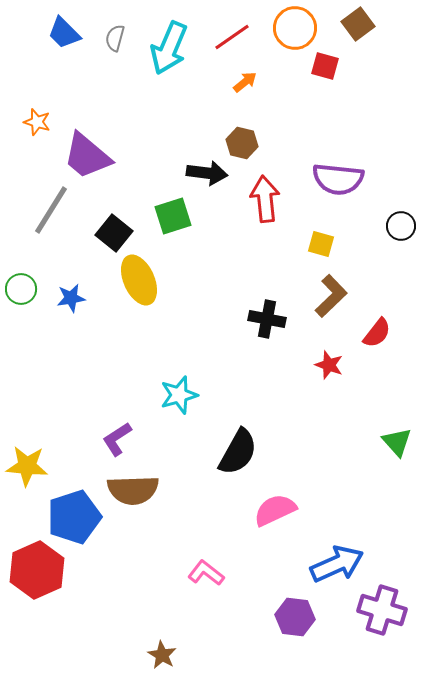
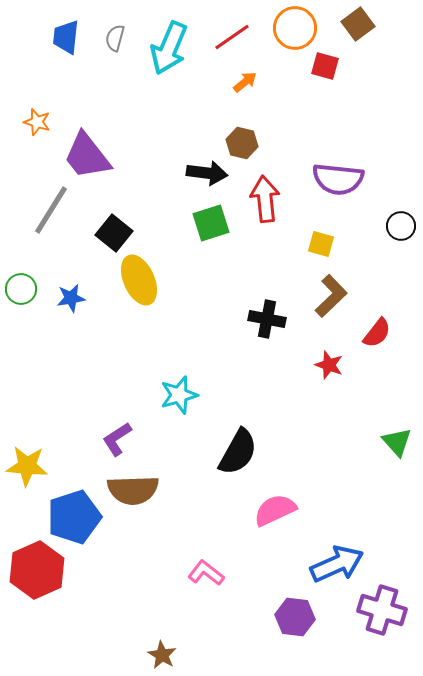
blue trapezoid: moved 2 px right, 4 px down; rotated 51 degrees clockwise
purple trapezoid: rotated 12 degrees clockwise
green square: moved 38 px right, 7 px down
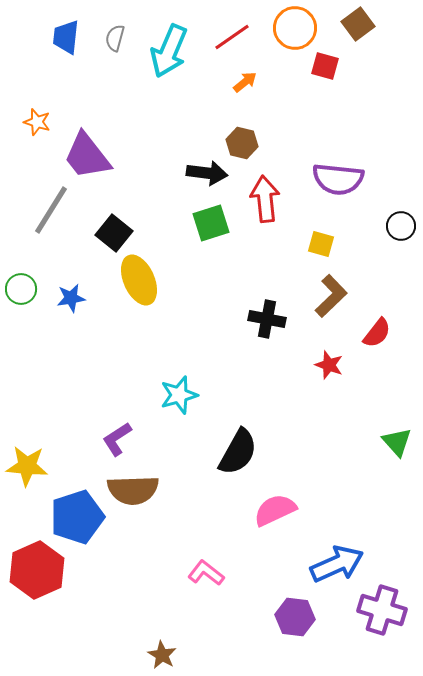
cyan arrow: moved 3 px down
blue pentagon: moved 3 px right
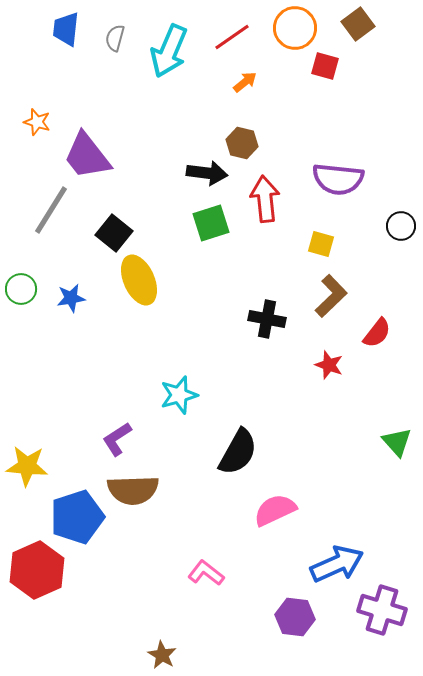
blue trapezoid: moved 8 px up
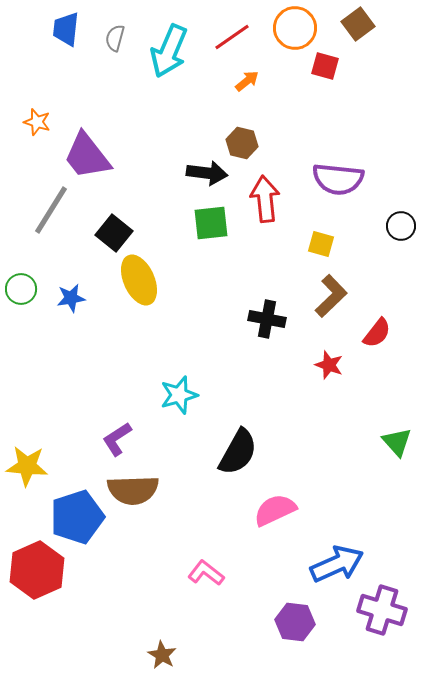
orange arrow: moved 2 px right, 1 px up
green square: rotated 12 degrees clockwise
purple hexagon: moved 5 px down
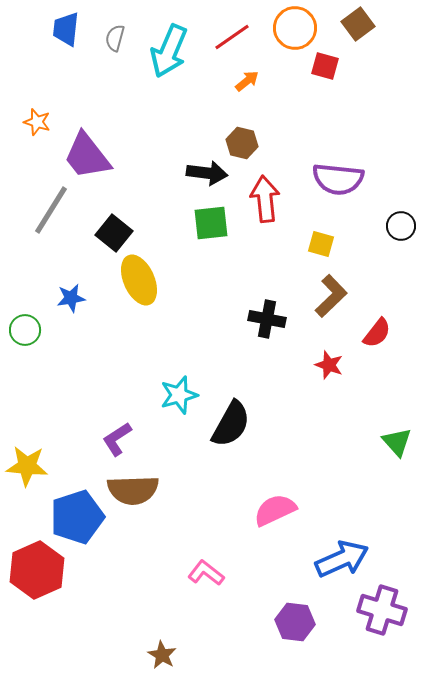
green circle: moved 4 px right, 41 px down
black semicircle: moved 7 px left, 28 px up
blue arrow: moved 5 px right, 5 px up
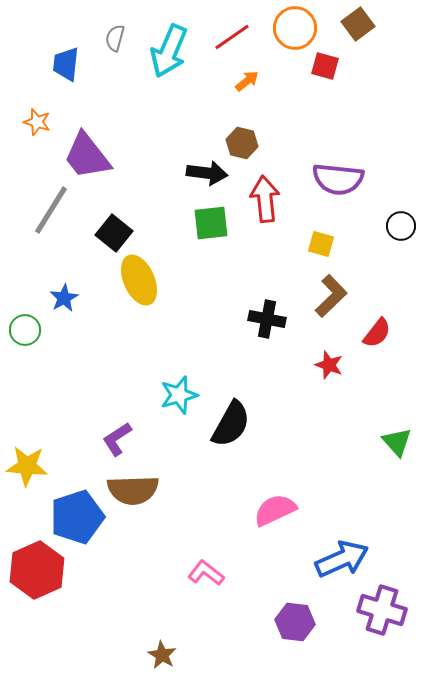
blue trapezoid: moved 35 px down
blue star: moved 7 px left; rotated 20 degrees counterclockwise
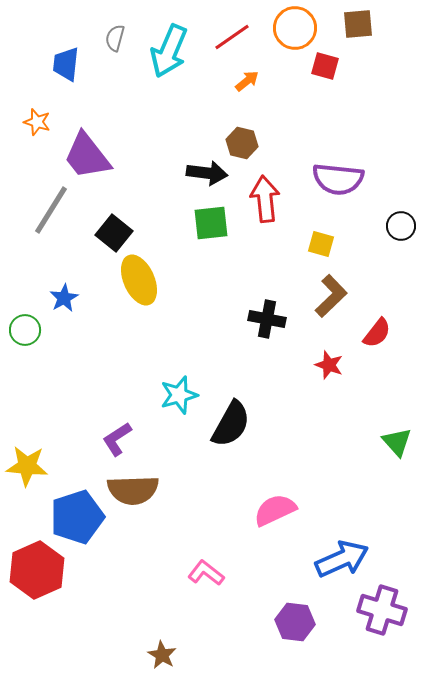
brown square: rotated 32 degrees clockwise
